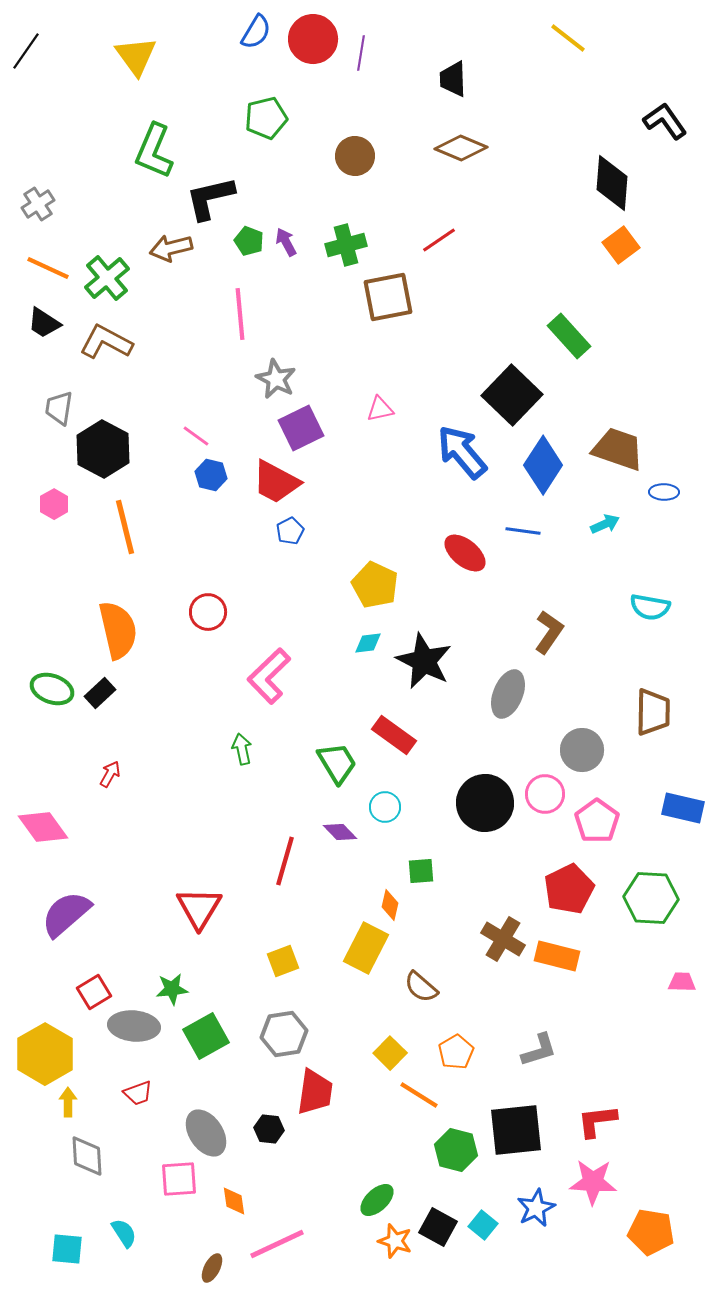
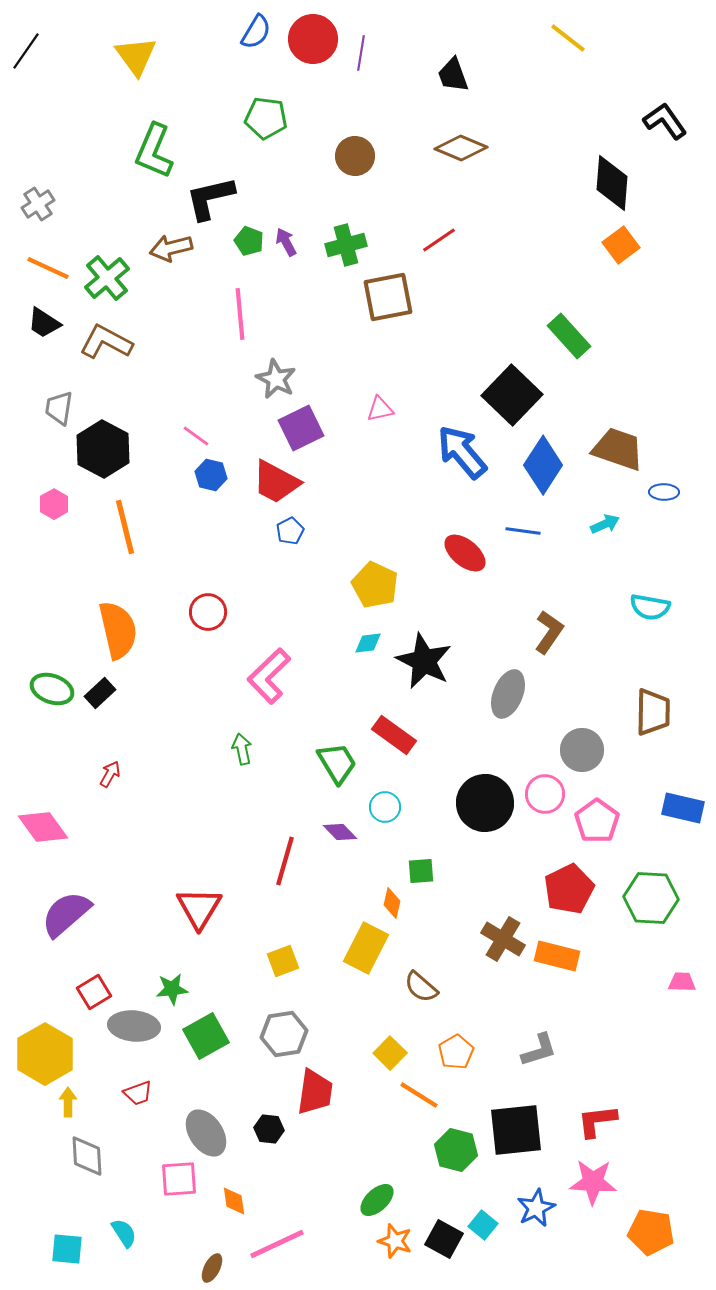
black trapezoid at (453, 79): moved 4 px up; rotated 18 degrees counterclockwise
green pentagon at (266, 118): rotated 21 degrees clockwise
orange diamond at (390, 905): moved 2 px right, 2 px up
black square at (438, 1227): moved 6 px right, 12 px down
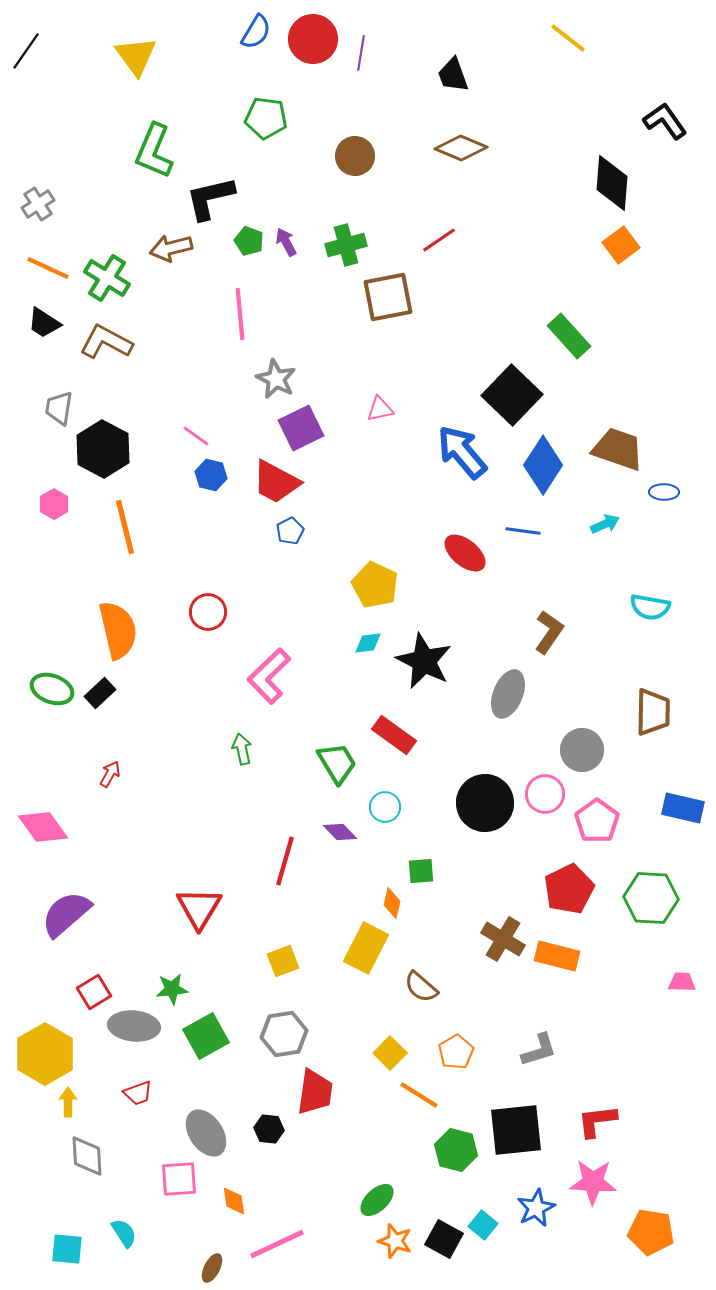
green cross at (107, 278): rotated 18 degrees counterclockwise
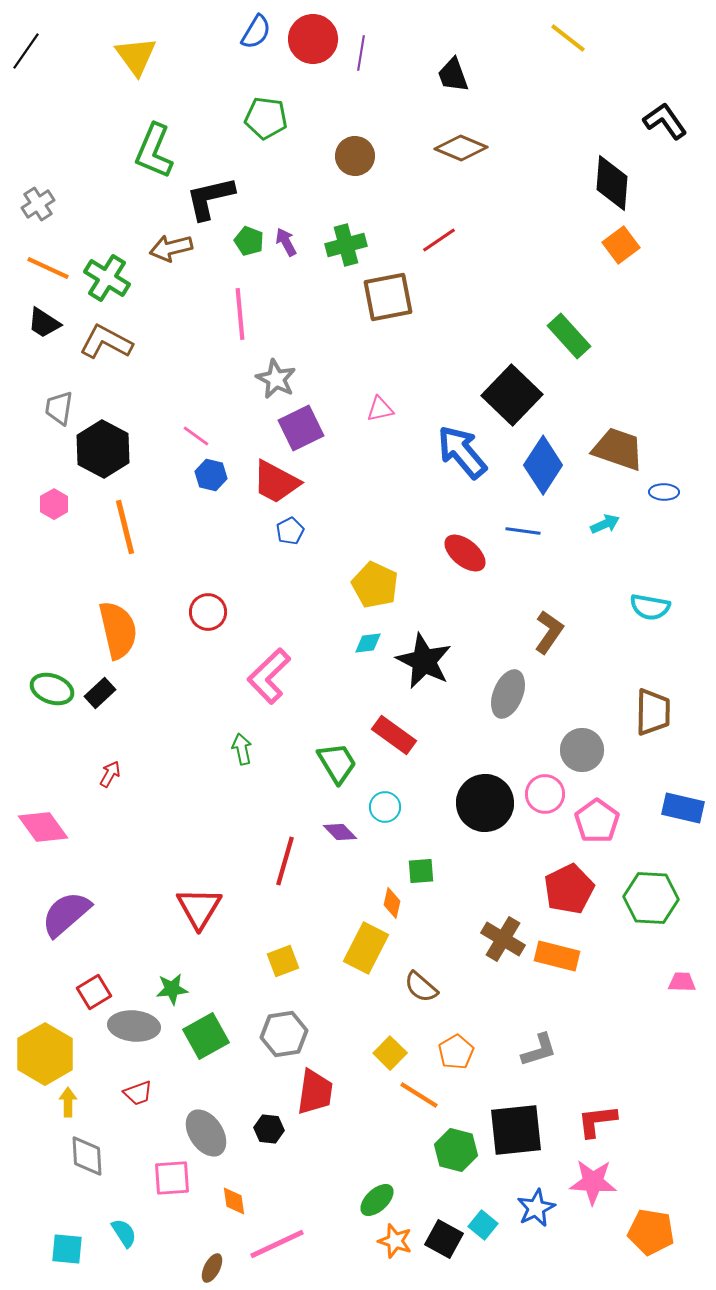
pink square at (179, 1179): moved 7 px left, 1 px up
